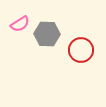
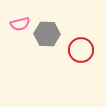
pink semicircle: rotated 18 degrees clockwise
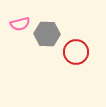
red circle: moved 5 px left, 2 px down
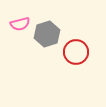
gray hexagon: rotated 20 degrees counterclockwise
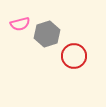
red circle: moved 2 px left, 4 px down
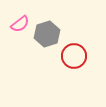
pink semicircle: rotated 24 degrees counterclockwise
